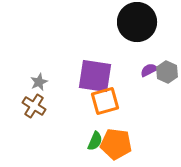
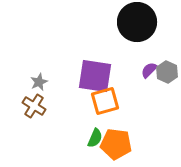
purple semicircle: rotated 18 degrees counterclockwise
green semicircle: moved 3 px up
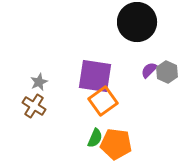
orange square: moved 2 px left; rotated 20 degrees counterclockwise
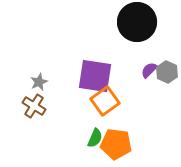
orange square: moved 2 px right
